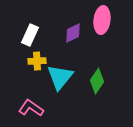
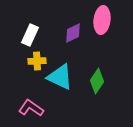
cyan triangle: rotated 44 degrees counterclockwise
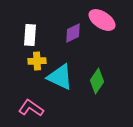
pink ellipse: rotated 64 degrees counterclockwise
white rectangle: rotated 20 degrees counterclockwise
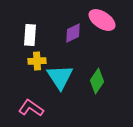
cyan triangle: rotated 32 degrees clockwise
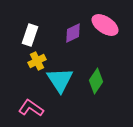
pink ellipse: moved 3 px right, 5 px down
white rectangle: rotated 15 degrees clockwise
yellow cross: rotated 24 degrees counterclockwise
cyan triangle: moved 3 px down
green diamond: moved 1 px left
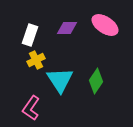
purple diamond: moved 6 px left, 5 px up; rotated 25 degrees clockwise
yellow cross: moved 1 px left, 1 px up
pink L-shape: rotated 90 degrees counterclockwise
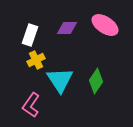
pink L-shape: moved 3 px up
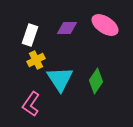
cyan triangle: moved 1 px up
pink L-shape: moved 1 px up
